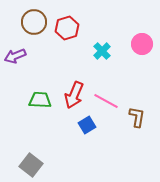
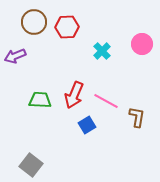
red hexagon: moved 1 px up; rotated 15 degrees clockwise
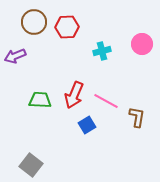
cyan cross: rotated 30 degrees clockwise
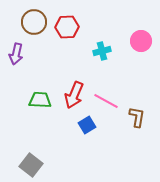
pink circle: moved 1 px left, 3 px up
purple arrow: moved 1 px right, 2 px up; rotated 55 degrees counterclockwise
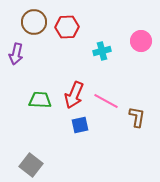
blue square: moved 7 px left; rotated 18 degrees clockwise
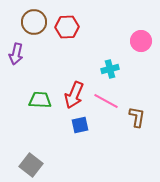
cyan cross: moved 8 px right, 18 px down
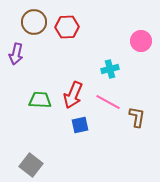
red arrow: moved 1 px left
pink line: moved 2 px right, 1 px down
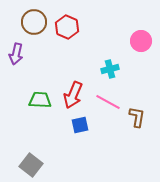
red hexagon: rotated 25 degrees clockwise
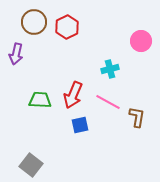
red hexagon: rotated 10 degrees clockwise
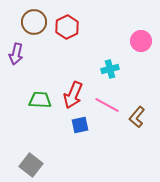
pink line: moved 1 px left, 3 px down
brown L-shape: rotated 150 degrees counterclockwise
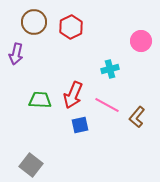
red hexagon: moved 4 px right
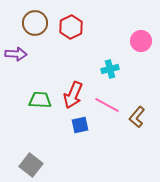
brown circle: moved 1 px right, 1 px down
purple arrow: rotated 100 degrees counterclockwise
